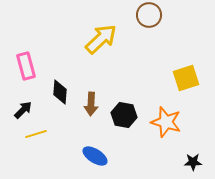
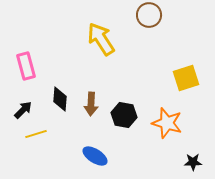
yellow arrow: rotated 80 degrees counterclockwise
black diamond: moved 7 px down
orange star: moved 1 px right, 1 px down
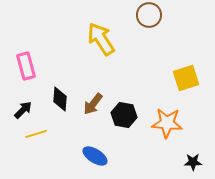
brown arrow: moved 2 px right; rotated 35 degrees clockwise
orange star: rotated 12 degrees counterclockwise
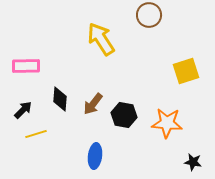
pink rectangle: rotated 76 degrees counterclockwise
yellow square: moved 7 px up
blue ellipse: rotated 65 degrees clockwise
black star: rotated 12 degrees clockwise
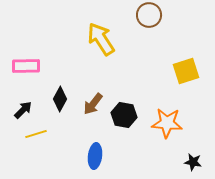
black diamond: rotated 25 degrees clockwise
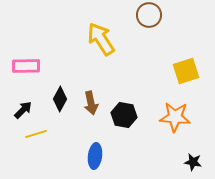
brown arrow: moved 2 px left, 1 px up; rotated 50 degrees counterclockwise
orange star: moved 8 px right, 6 px up
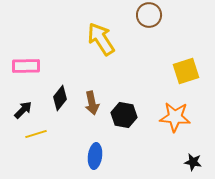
black diamond: moved 1 px up; rotated 10 degrees clockwise
brown arrow: moved 1 px right
